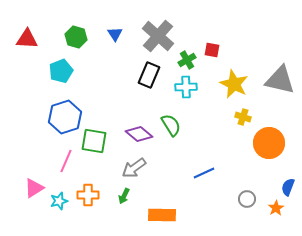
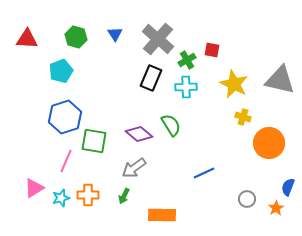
gray cross: moved 3 px down
black rectangle: moved 2 px right, 3 px down
cyan star: moved 2 px right, 3 px up
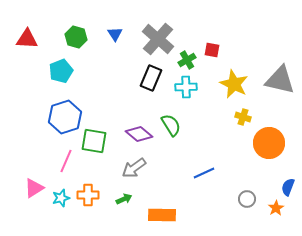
green arrow: moved 3 px down; rotated 140 degrees counterclockwise
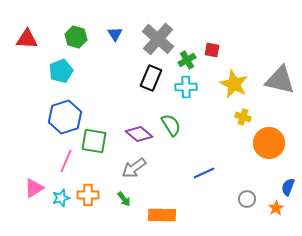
green arrow: rotated 77 degrees clockwise
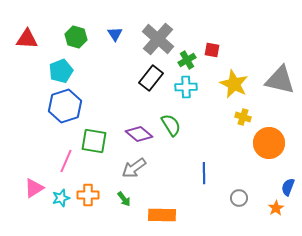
black rectangle: rotated 15 degrees clockwise
blue hexagon: moved 11 px up
blue line: rotated 65 degrees counterclockwise
gray circle: moved 8 px left, 1 px up
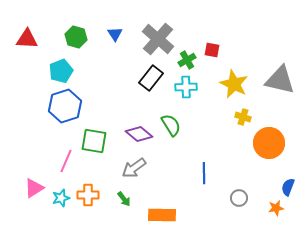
orange star: rotated 21 degrees clockwise
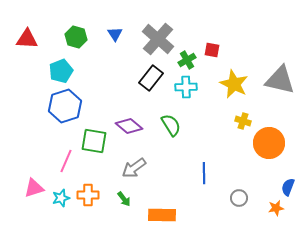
yellow cross: moved 4 px down
purple diamond: moved 10 px left, 8 px up
pink triangle: rotated 15 degrees clockwise
